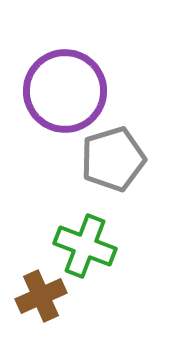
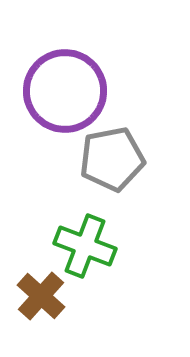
gray pentagon: moved 1 px left; rotated 6 degrees clockwise
brown cross: rotated 24 degrees counterclockwise
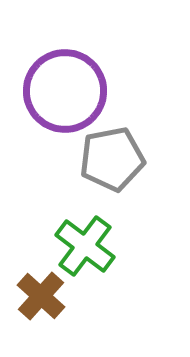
green cross: rotated 16 degrees clockwise
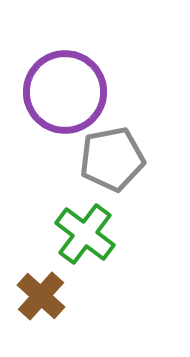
purple circle: moved 1 px down
green cross: moved 12 px up
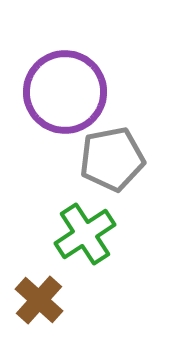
green cross: rotated 20 degrees clockwise
brown cross: moved 2 px left, 4 px down
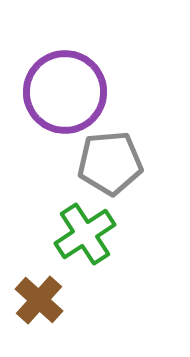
gray pentagon: moved 2 px left, 4 px down; rotated 6 degrees clockwise
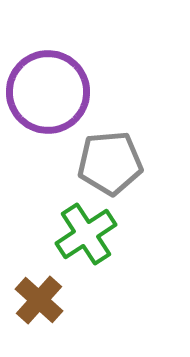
purple circle: moved 17 px left
green cross: moved 1 px right
